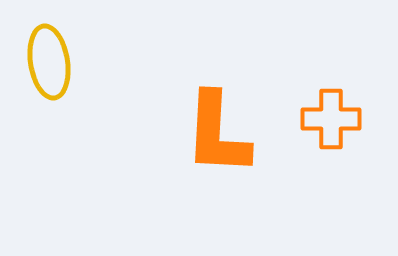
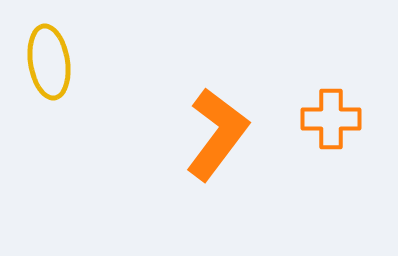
orange L-shape: rotated 146 degrees counterclockwise
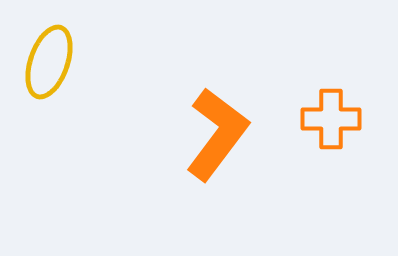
yellow ellipse: rotated 28 degrees clockwise
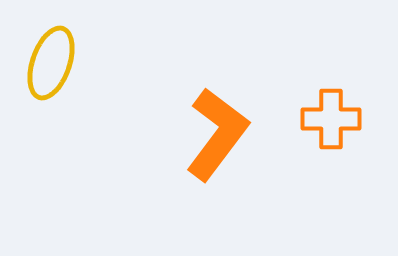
yellow ellipse: moved 2 px right, 1 px down
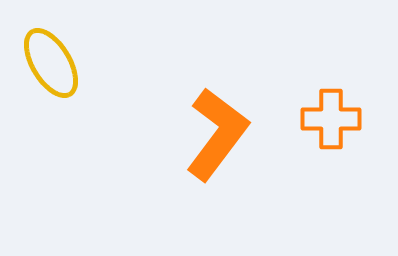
yellow ellipse: rotated 50 degrees counterclockwise
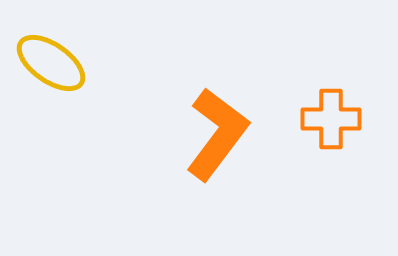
yellow ellipse: rotated 24 degrees counterclockwise
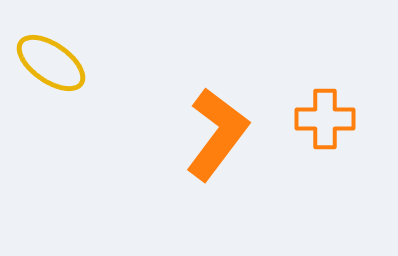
orange cross: moved 6 px left
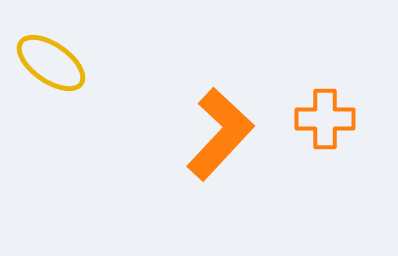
orange L-shape: moved 3 px right; rotated 6 degrees clockwise
